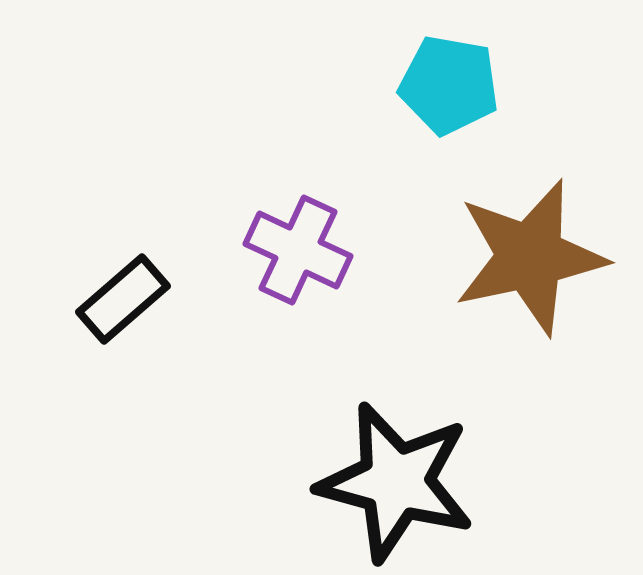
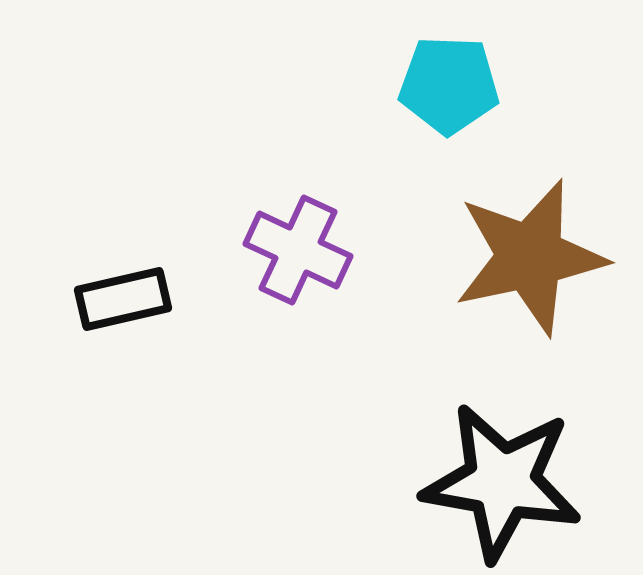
cyan pentagon: rotated 8 degrees counterclockwise
black rectangle: rotated 28 degrees clockwise
black star: moved 106 px right; rotated 5 degrees counterclockwise
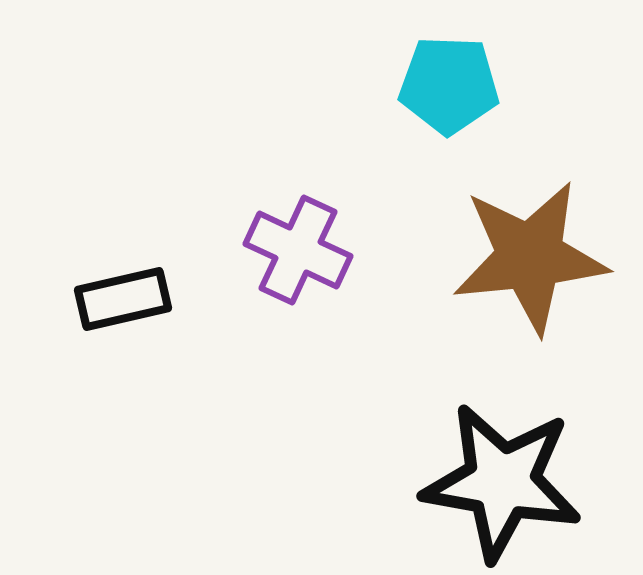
brown star: rotated 6 degrees clockwise
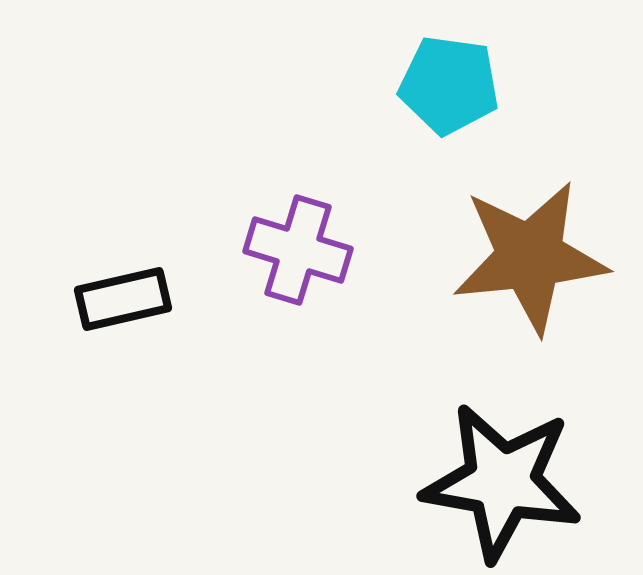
cyan pentagon: rotated 6 degrees clockwise
purple cross: rotated 8 degrees counterclockwise
